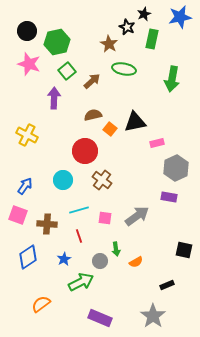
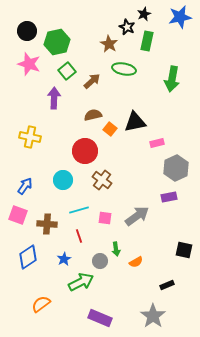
green rectangle at (152, 39): moved 5 px left, 2 px down
yellow cross at (27, 135): moved 3 px right, 2 px down; rotated 15 degrees counterclockwise
purple rectangle at (169, 197): rotated 21 degrees counterclockwise
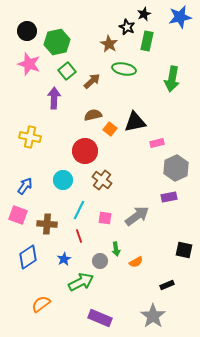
cyan line at (79, 210): rotated 48 degrees counterclockwise
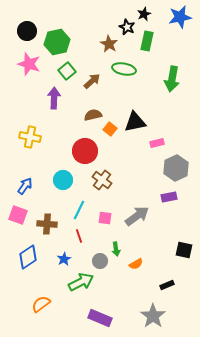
orange semicircle at (136, 262): moved 2 px down
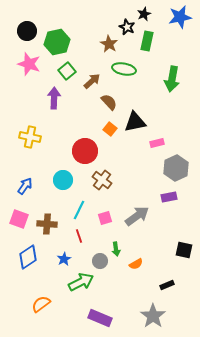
brown semicircle at (93, 115): moved 16 px right, 13 px up; rotated 60 degrees clockwise
pink square at (18, 215): moved 1 px right, 4 px down
pink square at (105, 218): rotated 24 degrees counterclockwise
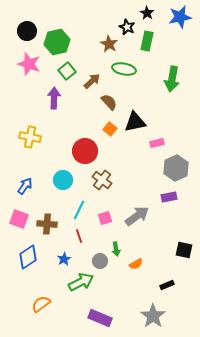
black star at (144, 14): moved 3 px right, 1 px up; rotated 16 degrees counterclockwise
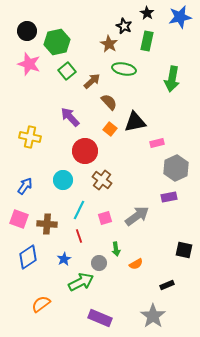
black star at (127, 27): moved 3 px left, 1 px up
purple arrow at (54, 98): moved 16 px right, 19 px down; rotated 45 degrees counterclockwise
gray circle at (100, 261): moved 1 px left, 2 px down
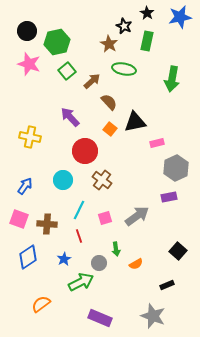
black square at (184, 250): moved 6 px left, 1 px down; rotated 30 degrees clockwise
gray star at (153, 316): rotated 15 degrees counterclockwise
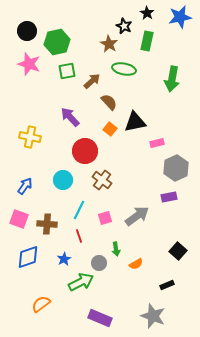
green square at (67, 71): rotated 30 degrees clockwise
blue diamond at (28, 257): rotated 15 degrees clockwise
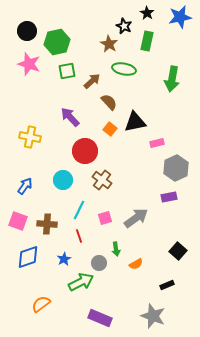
gray arrow at (137, 216): moved 1 px left, 2 px down
pink square at (19, 219): moved 1 px left, 2 px down
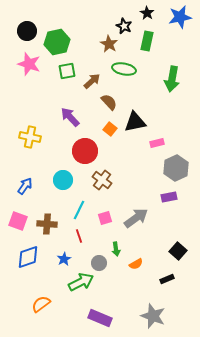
black rectangle at (167, 285): moved 6 px up
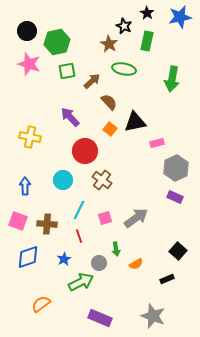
blue arrow at (25, 186): rotated 36 degrees counterclockwise
purple rectangle at (169, 197): moved 6 px right; rotated 35 degrees clockwise
